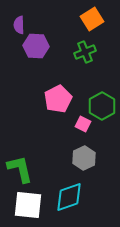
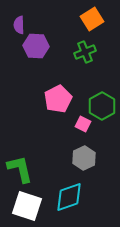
white square: moved 1 px left, 1 px down; rotated 12 degrees clockwise
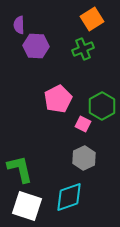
green cross: moved 2 px left, 3 px up
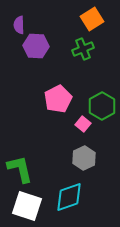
pink square: rotated 14 degrees clockwise
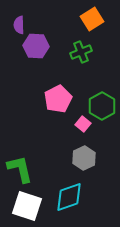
green cross: moved 2 px left, 3 px down
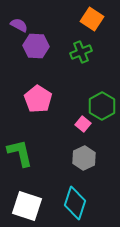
orange square: rotated 25 degrees counterclockwise
purple semicircle: rotated 120 degrees clockwise
pink pentagon: moved 20 px left; rotated 12 degrees counterclockwise
green L-shape: moved 16 px up
cyan diamond: moved 6 px right, 6 px down; rotated 52 degrees counterclockwise
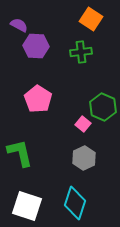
orange square: moved 1 px left
green cross: rotated 15 degrees clockwise
green hexagon: moved 1 px right, 1 px down; rotated 8 degrees counterclockwise
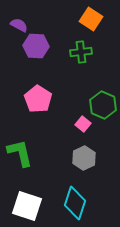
green hexagon: moved 2 px up
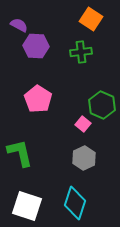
green hexagon: moved 1 px left
